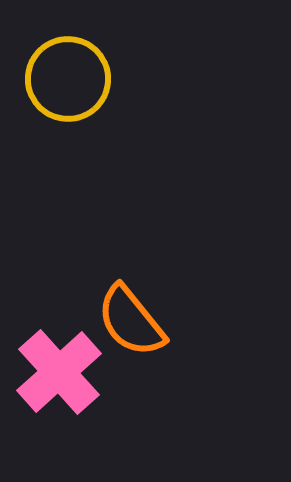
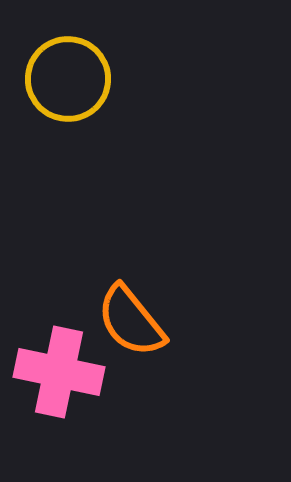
pink cross: rotated 36 degrees counterclockwise
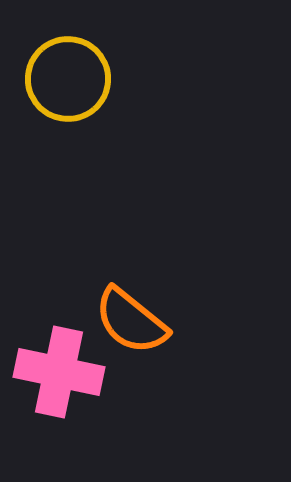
orange semicircle: rotated 12 degrees counterclockwise
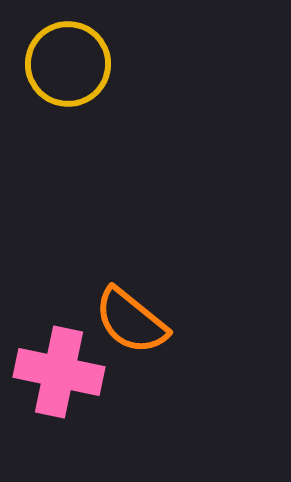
yellow circle: moved 15 px up
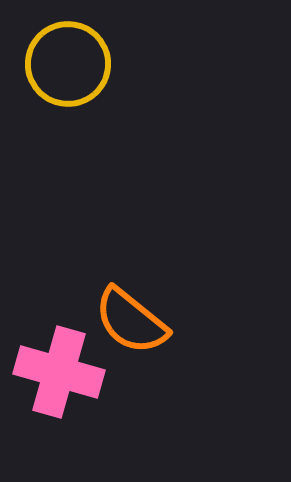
pink cross: rotated 4 degrees clockwise
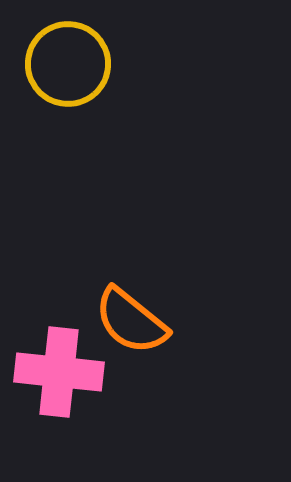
pink cross: rotated 10 degrees counterclockwise
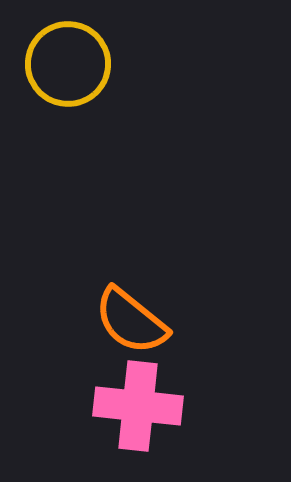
pink cross: moved 79 px right, 34 px down
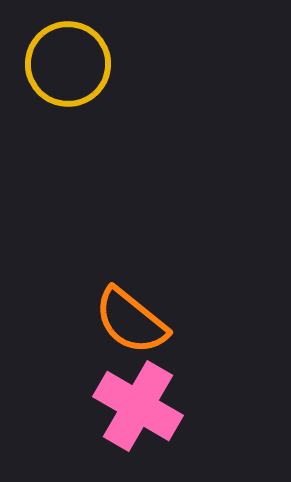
pink cross: rotated 24 degrees clockwise
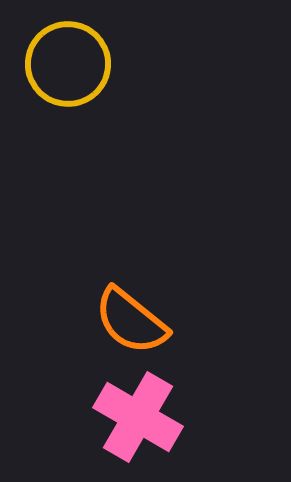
pink cross: moved 11 px down
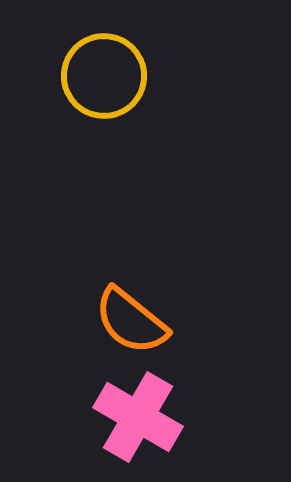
yellow circle: moved 36 px right, 12 px down
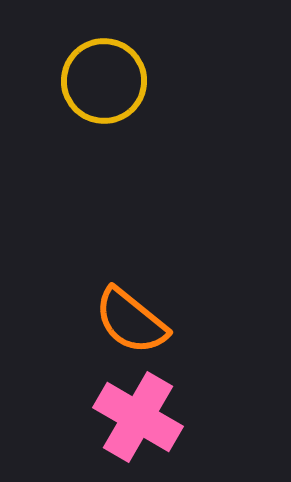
yellow circle: moved 5 px down
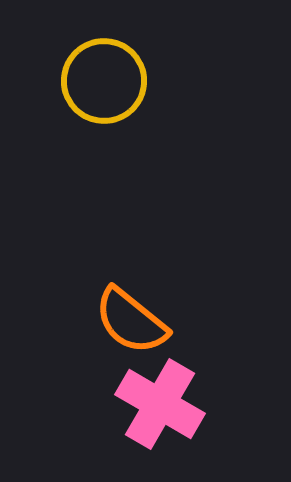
pink cross: moved 22 px right, 13 px up
